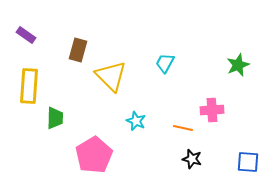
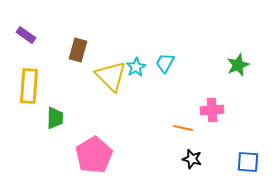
cyan star: moved 54 px up; rotated 18 degrees clockwise
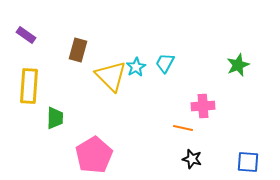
pink cross: moved 9 px left, 4 px up
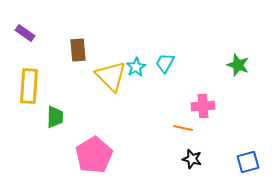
purple rectangle: moved 1 px left, 2 px up
brown rectangle: rotated 20 degrees counterclockwise
green star: rotated 30 degrees counterclockwise
green trapezoid: moved 1 px up
blue square: rotated 20 degrees counterclockwise
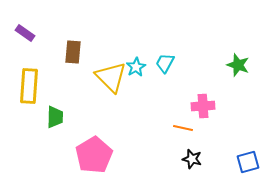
brown rectangle: moved 5 px left, 2 px down; rotated 10 degrees clockwise
yellow triangle: moved 1 px down
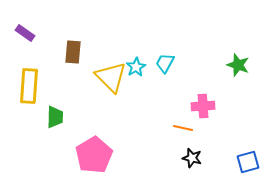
black star: moved 1 px up
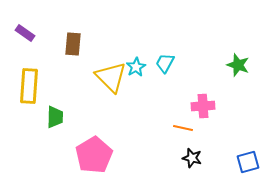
brown rectangle: moved 8 px up
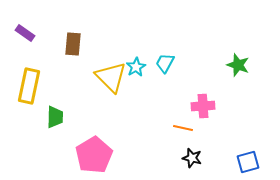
yellow rectangle: rotated 8 degrees clockwise
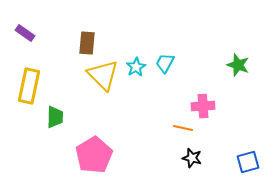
brown rectangle: moved 14 px right, 1 px up
yellow triangle: moved 8 px left, 2 px up
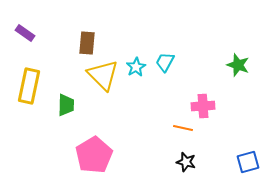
cyan trapezoid: moved 1 px up
green trapezoid: moved 11 px right, 12 px up
black star: moved 6 px left, 4 px down
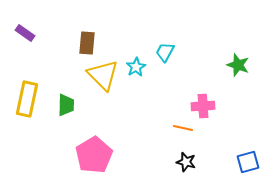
cyan trapezoid: moved 10 px up
yellow rectangle: moved 2 px left, 13 px down
